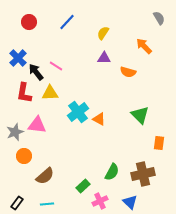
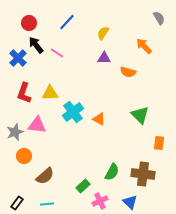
red circle: moved 1 px down
pink line: moved 1 px right, 13 px up
black arrow: moved 27 px up
red L-shape: rotated 10 degrees clockwise
cyan cross: moved 5 px left
brown cross: rotated 20 degrees clockwise
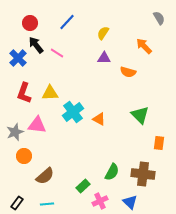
red circle: moved 1 px right
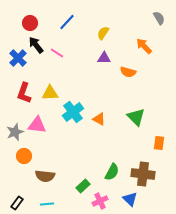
green triangle: moved 4 px left, 2 px down
brown semicircle: rotated 48 degrees clockwise
blue triangle: moved 3 px up
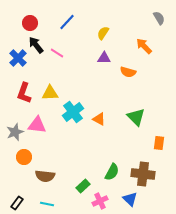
orange circle: moved 1 px down
cyan line: rotated 16 degrees clockwise
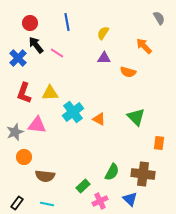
blue line: rotated 54 degrees counterclockwise
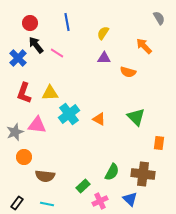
cyan cross: moved 4 px left, 2 px down
